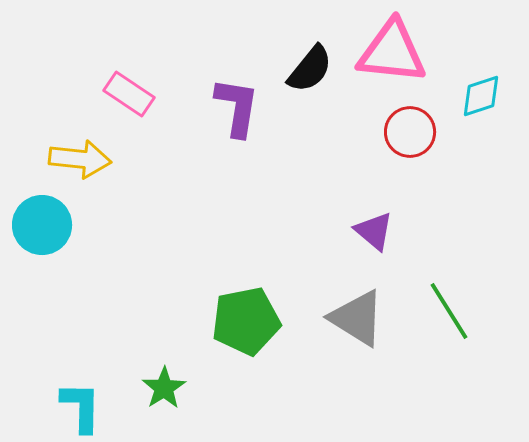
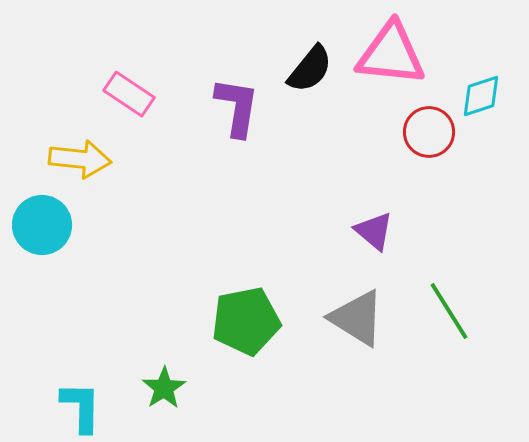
pink triangle: moved 1 px left, 2 px down
red circle: moved 19 px right
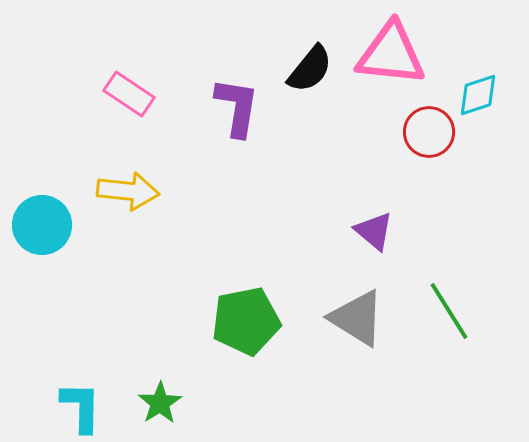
cyan diamond: moved 3 px left, 1 px up
yellow arrow: moved 48 px right, 32 px down
green star: moved 4 px left, 15 px down
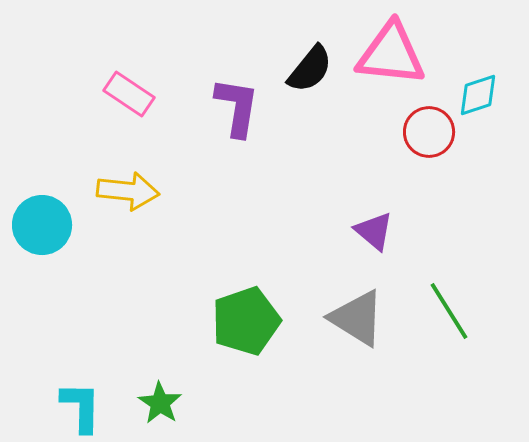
green pentagon: rotated 8 degrees counterclockwise
green star: rotated 6 degrees counterclockwise
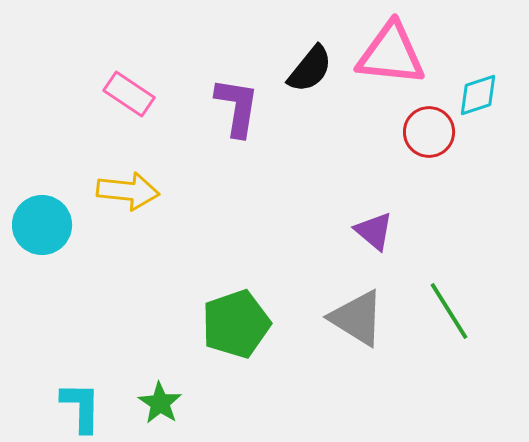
green pentagon: moved 10 px left, 3 px down
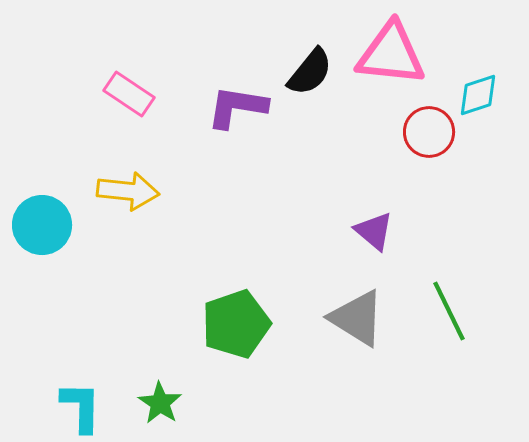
black semicircle: moved 3 px down
purple L-shape: rotated 90 degrees counterclockwise
green line: rotated 6 degrees clockwise
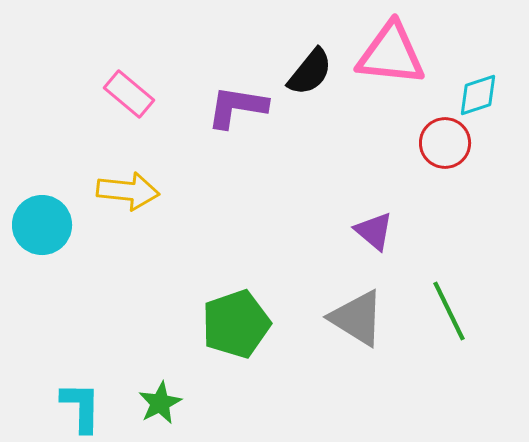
pink rectangle: rotated 6 degrees clockwise
red circle: moved 16 px right, 11 px down
green star: rotated 12 degrees clockwise
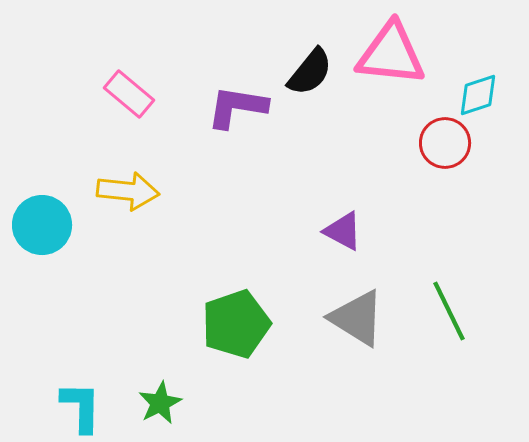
purple triangle: moved 31 px left; rotated 12 degrees counterclockwise
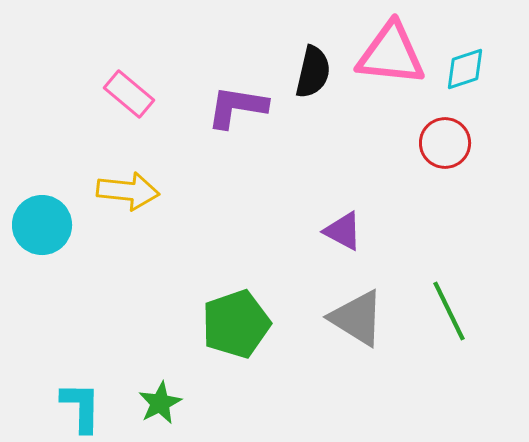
black semicircle: moved 3 px right; rotated 26 degrees counterclockwise
cyan diamond: moved 13 px left, 26 px up
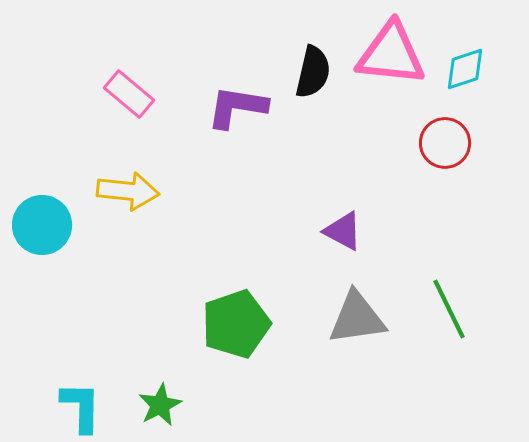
green line: moved 2 px up
gray triangle: rotated 40 degrees counterclockwise
green star: moved 2 px down
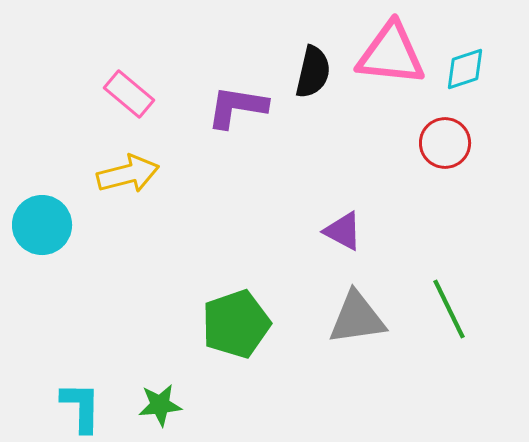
yellow arrow: moved 17 px up; rotated 20 degrees counterclockwise
green star: rotated 21 degrees clockwise
